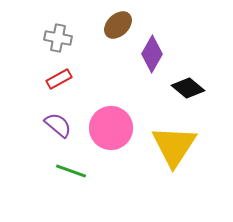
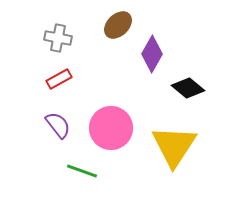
purple semicircle: rotated 12 degrees clockwise
green line: moved 11 px right
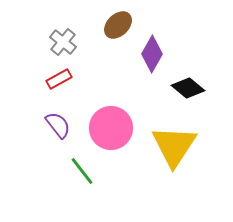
gray cross: moved 5 px right, 4 px down; rotated 28 degrees clockwise
green line: rotated 32 degrees clockwise
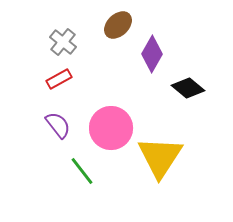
yellow triangle: moved 14 px left, 11 px down
